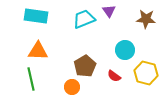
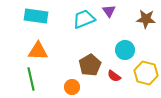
brown pentagon: moved 5 px right, 1 px up
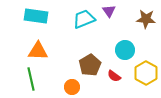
yellow hexagon: rotated 15 degrees clockwise
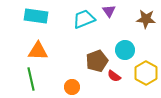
brown pentagon: moved 7 px right, 4 px up; rotated 10 degrees clockwise
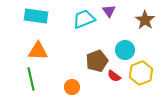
brown star: moved 1 px left, 1 px down; rotated 30 degrees clockwise
yellow hexagon: moved 5 px left; rotated 10 degrees clockwise
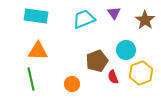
purple triangle: moved 5 px right, 2 px down
cyan circle: moved 1 px right
red semicircle: moved 1 px left, 1 px down; rotated 32 degrees clockwise
orange circle: moved 3 px up
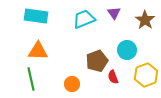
cyan circle: moved 1 px right
yellow hexagon: moved 5 px right, 2 px down
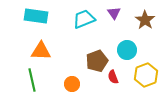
orange triangle: moved 3 px right
green line: moved 1 px right, 1 px down
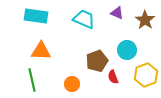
purple triangle: moved 3 px right; rotated 32 degrees counterclockwise
cyan trapezoid: rotated 45 degrees clockwise
